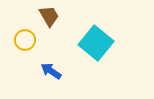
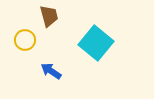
brown trapezoid: rotated 15 degrees clockwise
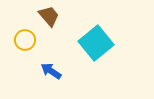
brown trapezoid: rotated 25 degrees counterclockwise
cyan square: rotated 12 degrees clockwise
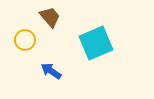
brown trapezoid: moved 1 px right, 1 px down
cyan square: rotated 16 degrees clockwise
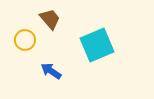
brown trapezoid: moved 2 px down
cyan square: moved 1 px right, 2 px down
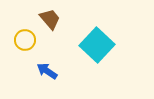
cyan square: rotated 24 degrees counterclockwise
blue arrow: moved 4 px left
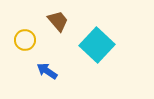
brown trapezoid: moved 8 px right, 2 px down
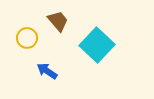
yellow circle: moved 2 px right, 2 px up
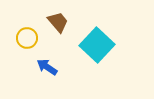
brown trapezoid: moved 1 px down
blue arrow: moved 4 px up
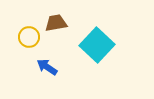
brown trapezoid: moved 2 px left, 1 px down; rotated 60 degrees counterclockwise
yellow circle: moved 2 px right, 1 px up
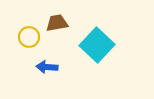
brown trapezoid: moved 1 px right
blue arrow: rotated 30 degrees counterclockwise
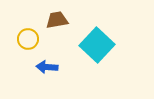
brown trapezoid: moved 3 px up
yellow circle: moved 1 px left, 2 px down
